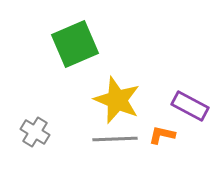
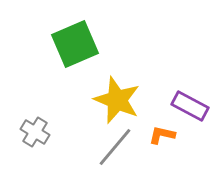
gray line: moved 8 px down; rotated 48 degrees counterclockwise
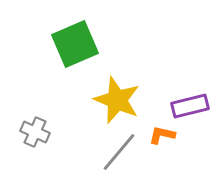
purple rectangle: rotated 42 degrees counterclockwise
gray cross: rotated 8 degrees counterclockwise
gray line: moved 4 px right, 5 px down
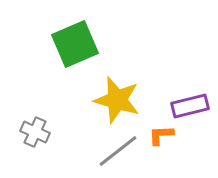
yellow star: rotated 6 degrees counterclockwise
orange L-shape: moved 1 px left; rotated 16 degrees counterclockwise
gray line: moved 1 px left, 1 px up; rotated 12 degrees clockwise
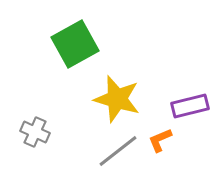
green square: rotated 6 degrees counterclockwise
yellow star: moved 1 px up
orange L-shape: moved 1 px left, 5 px down; rotated 20 degrees counterclockwise
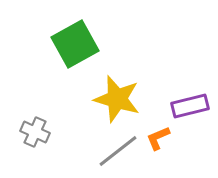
orange L-shape: moved 2 px left, 2 px up
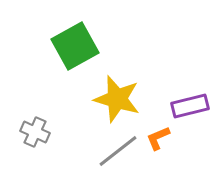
green square: moved 2 px down
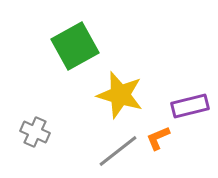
yellow star: moved 3 px right, 4 px up
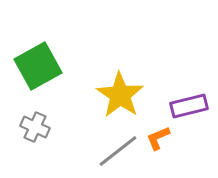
green square: moved 37 px left, 20 px down
yellow star: rotated 18 degrees clockwise
purple rectangle: moved 1 px left
gray cross: moved 5 px up
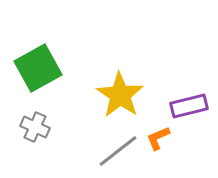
green square: moved 2 px down
